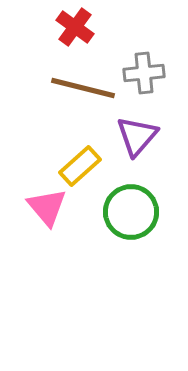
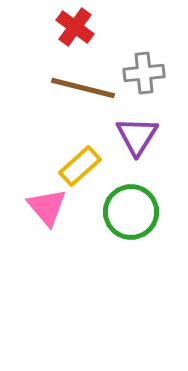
purple triangle: rotated 9 degrees counterclockwise
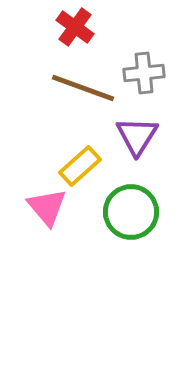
brown line: rotated 6 degrees clockwise
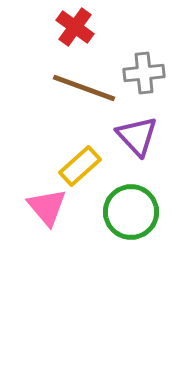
brown line: moved 1 px right
purple triangle: rotated 15 degrees counterclockwise
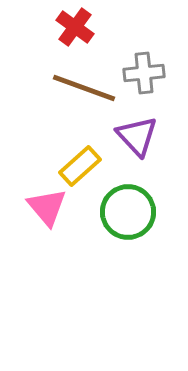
green circle: moved 3 px left
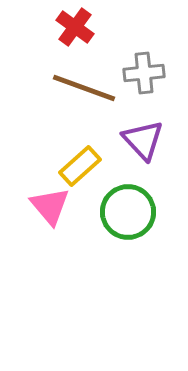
purple triangle: moved 6 px right, 4 px down
pink triangle: moved 3 px right, 1 px up
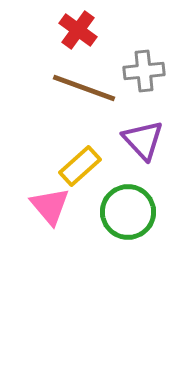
red cross: moved 3 px right, 3 px down
gray cross: moved 2 px up
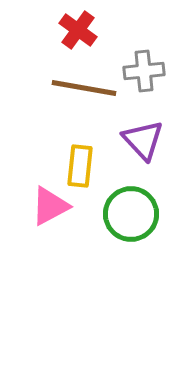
brown line: rotated 10 degrees counterclockwise
yellow rectangle: rotated 42 degrees counterclockwise
pink triangle: rotated 42 degrees clockwise
green circle: moved 3 px right, 2 px down
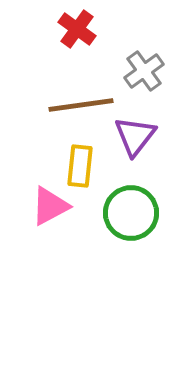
red cross: moved 1 px left, 1 px up
gray cross: rotated 30 degrees counterclockwise
brown line: moved 3 px left, 17 px down; rotated 18 degrees counterclockwise
purple triangle: moved 8 px left, 4 px up; rotated 21 degrees clockwise
green circle: moved 1 px up
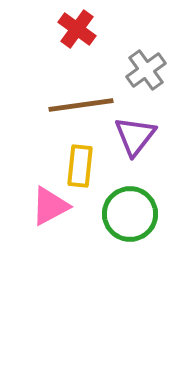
gray cross: moved 2 px right, 1 px up
green circle: moved 1 px left, 1 px down
